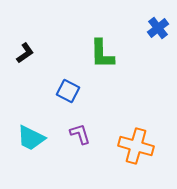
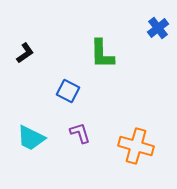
purple L-shape: moved 1 px up
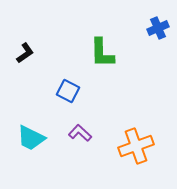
blue cross: rotated 15 degrees clockwise
green L-shape: moved 1 px up
purple L-shape: rotated 30 degrees counterclockwise
orange cross: rotated 36 degrees counterclockwise
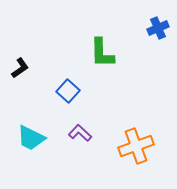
black L-shape: moved 5 px left, 15 px down
blue square: rotated 15 degrees clockwise
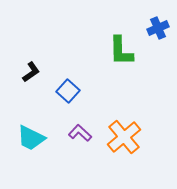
green L-shape: moved 19 px right, 2 px up
black L-shape: moved 11 px right, 4 px down
orange cross: moved 12 px left, 9 px up; rotated 20 degrees counterclockwise
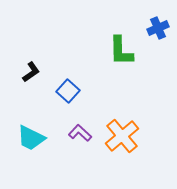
orange cross: moved 2 px left, 1 px up
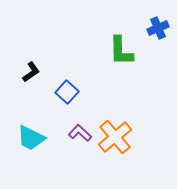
blue square: moved 1 px left, 1 px down
orange cross: moved 7 px left, 1 px down
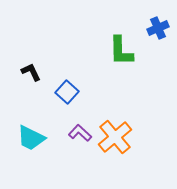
black L-shape: rotated 80 degrees counterclockwise
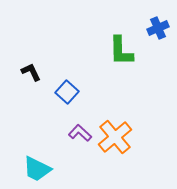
cyan trapezoid: moved 6 px right, 31 px down
